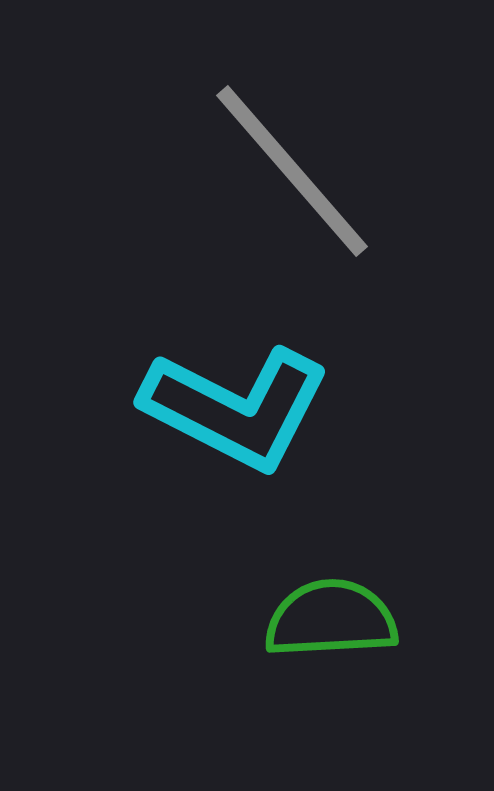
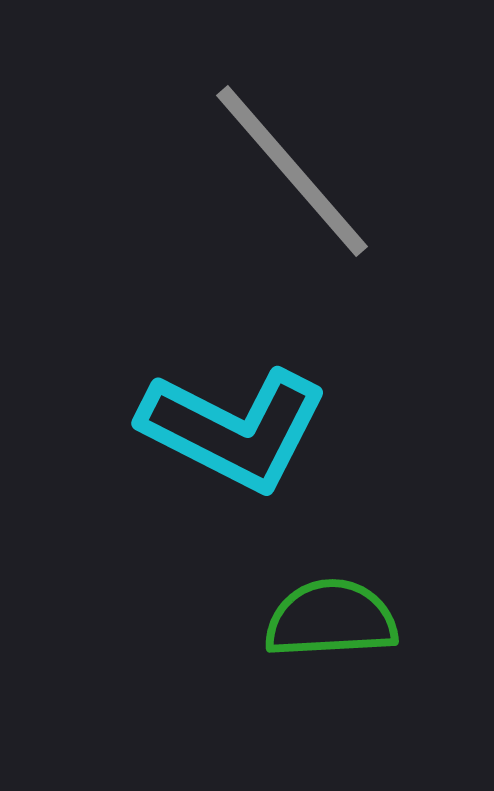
cyan L-shape: moved 2 px left, 21 px down
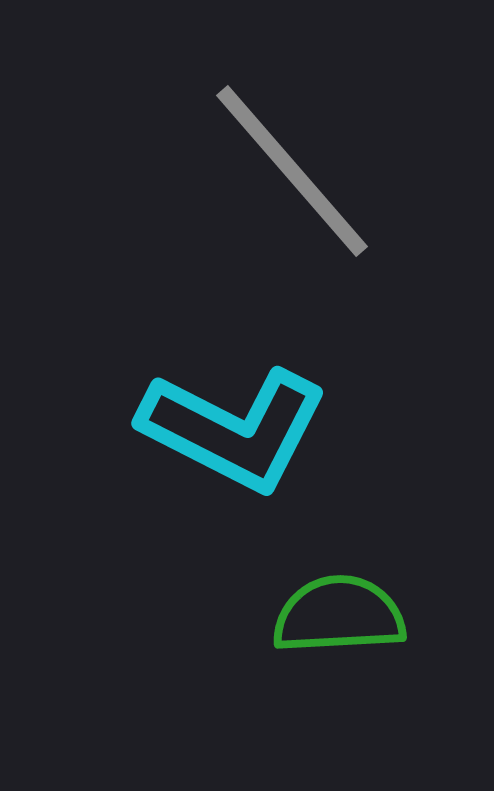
green semicircle: moved 8 px right, 4 px up
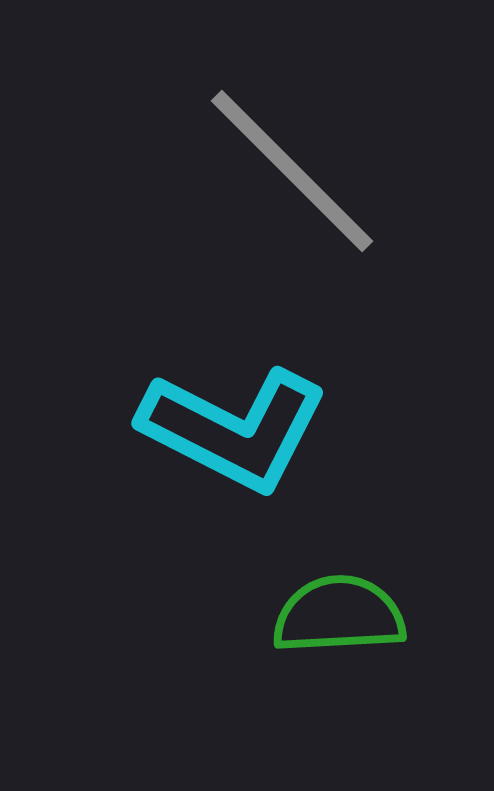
gray line: rotated 4 degrees counterclockwise
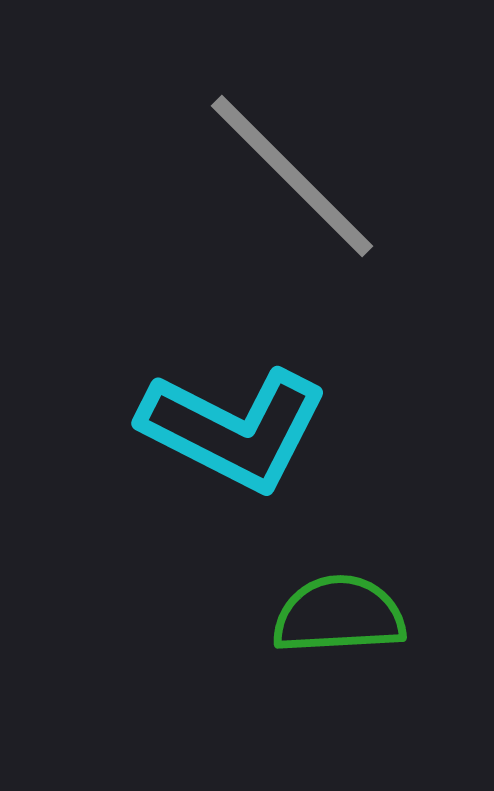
gray line: moved 5 px down
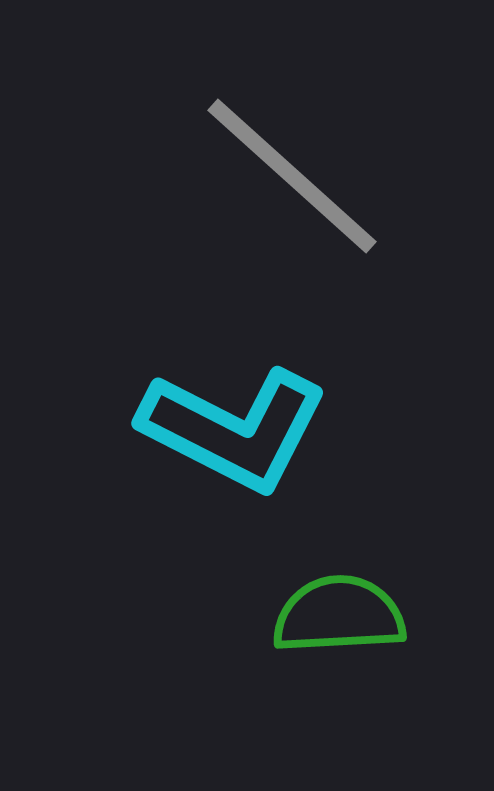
gray line: rotated 3 degrees counterclockwise
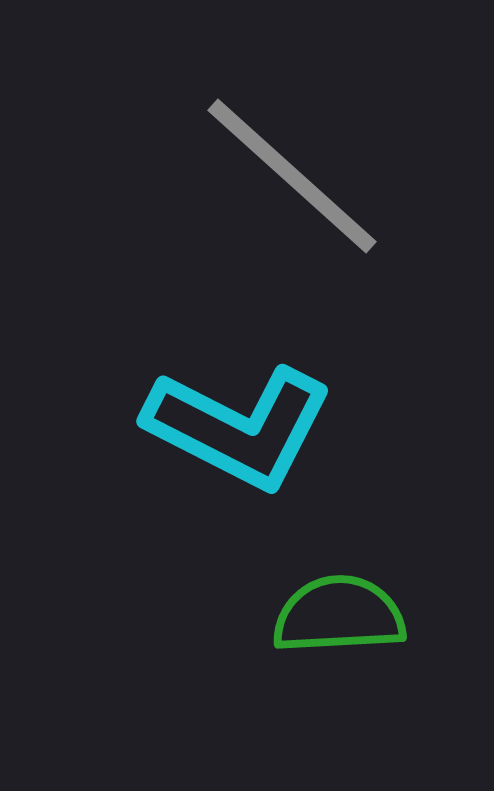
cyan L-shape: moved 5 px right, 2 px up
